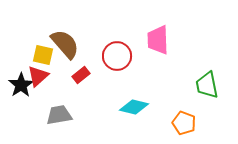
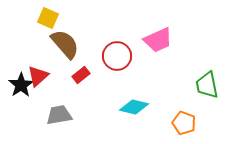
pink trapezoid: rotated 112 degrees counterclockwise
yellow square: moved 5 px right, 37 px up; rotated 10 degrees clockwise
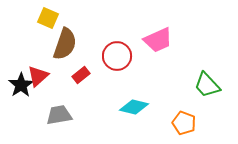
brown semicircle: rotated 60 degrees clockwise
green trapezoid: rotated 32 degrees counterclockwise
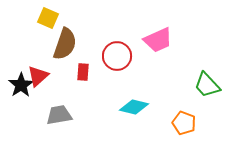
red rectangle: moved 2 px right, 3 px up; rotated 48 degrees counterclockwise
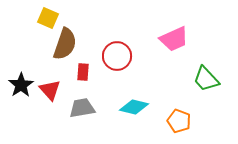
pink trapezoid: moved 16 px right, 1 px up
red triangle: moved 12 px right, 14 px down; rotated 30 degrees counterclockwise
green trapezoid: moved 1 px left, 6 px up
gray trapezoid: moved 23 px right, 7 px up
orange pentagon: moved 5 px left, 2 px up
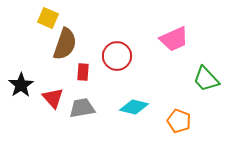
red triangle: moved 3 px right, 8 px down
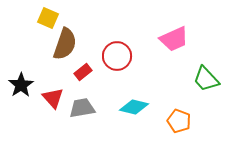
red rectangle: rotated 48 degrees clockwise
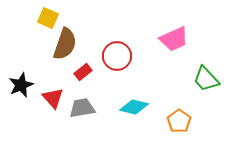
black star: rotated 10 degrees clockwise
orange pentagon: rotated 15 degrees clockwise
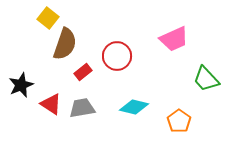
yellow square: rotated 15 degrees clockwise
red triangle: moved 2 px left, 6 px down; rotated 15 degrees counterclockwise
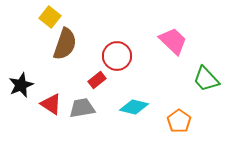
yellow square: moved 2 px right, 1 px up
pink trapezoid: moved 1 px left, 2 px down; rotated 112 degrees counterclockwise
red rectangle: moved 14 px right, 8 px down
